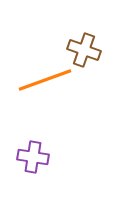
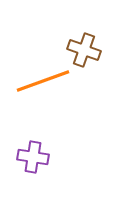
orange line: moved 2 px left, 1 px down
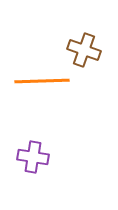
orange line: moved 1 px left; rotated 18 degrees clockwise
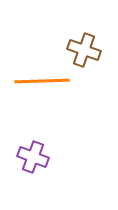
purple cross: rotated 12 degrees clockwise
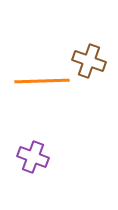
brown cross: moved 5 px right, 11 px down
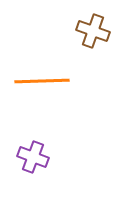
brown cross: moved 4 px right, 30 px up
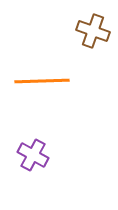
purple cross: moved 2 px up; rotated 8 degrees clockwise
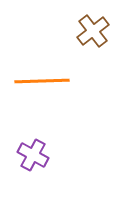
brown cross: rotated 32 degrees clockwise
